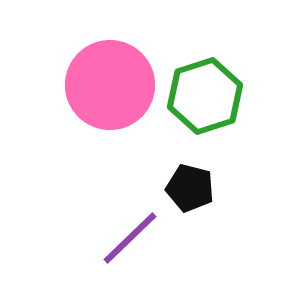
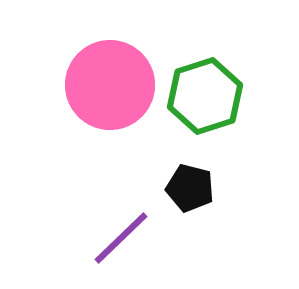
purple line: moved 9 px left
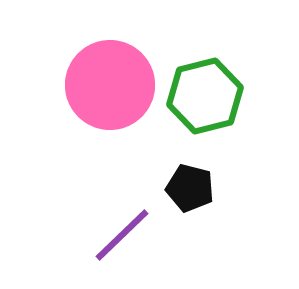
green hexagon: rotated 4 degrees clockwise
purple line: moved 1 px right, 3 px up
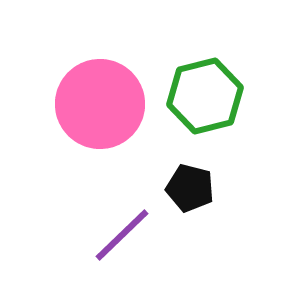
pink circle: moved 10 px left, 19 px down
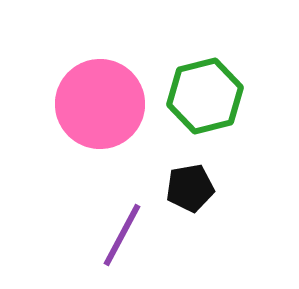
black pentagon: rotated 24 degrees counterclockwise
purple line: rotated 18 degrees counterclockwise
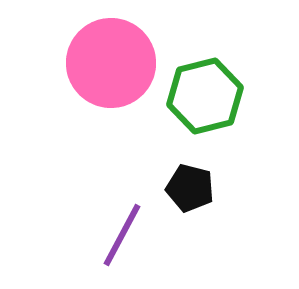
pink circle: moved 11 px right, 41 px up
black pentagon: rotated 24 degrees clockwise
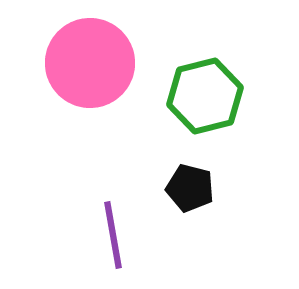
pink circle: moved 21 px left
purple line: moved 9 px left; rotated 38 degrees counterclockwise
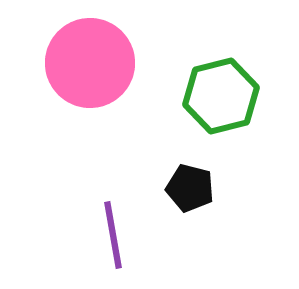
green hexagon: moved 16 px right
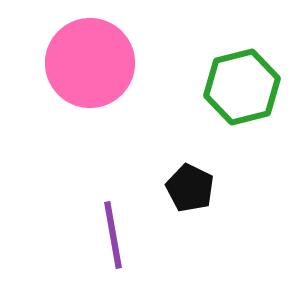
green hexagon: moved 21 px right, 9 px up
black pentagon: rotated 12 degrees clockwise
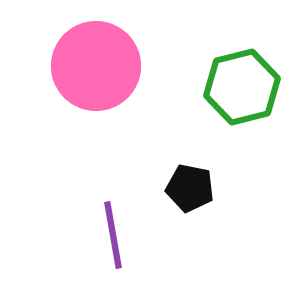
pink circle: moved 6 px right, 3 px down
black pentagon: rotated 15 degrees counterclockwise
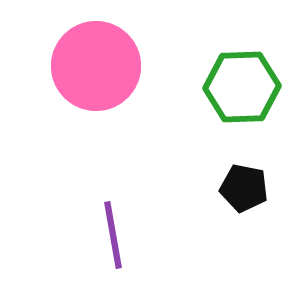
green hexagon: rotated 12 degrees clockwise
black pentagon: moved 54 px right
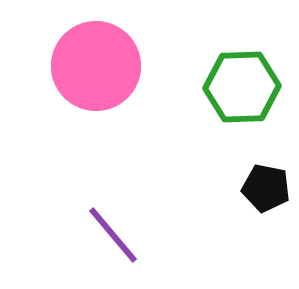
black pentagon: moved 22 px right
purple line: rotated 30 degrees counterclockwise
